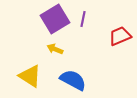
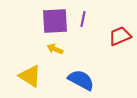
purple square: moved 2 px down; rotated 28 degrees clockwise
blue semicircle: moved 8 px right
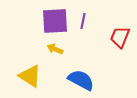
purple line: moved 2 px down
red trapezoid: moved 1 px down; rotated 45 degrees counterclockwise
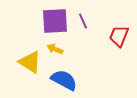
purple line: rotated 35 degrees counterclockwise
red trapezoid: moved 1 px left, 1 px up
yellow triangle: moved 14 px up
blue semicircle: moved 17 px left
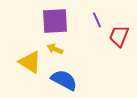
purple line: moved 14 px right, 1 px up
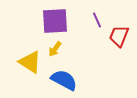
yellow arrow: rotated 77 degrees counterclockwise
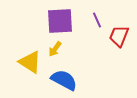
purple square: moved 5 px right
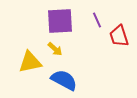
red trapezoid: rotated 40 degrees counterclockwise
yellow arrow: rotated 84 degrees counterclockwise
yellow triangle: rotated 45 degrees counterclockwise
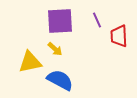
red trapezoid: rotated 15 degrees clockwise
blue semicircle: moved 4 px left
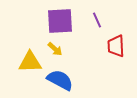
red trapezoid: moved 3 px left, 10 px down
yellow triangle: rotated 10 degrees clockwise
